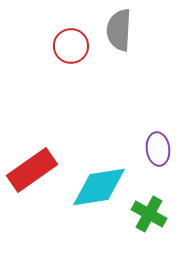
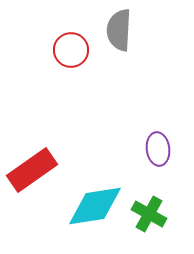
red circle: moved 4 px down
cyan diamond: moved 4 px left, 19 px down
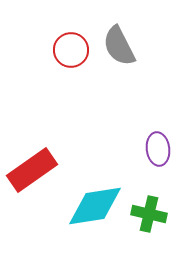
gray semicircle: moved 16 px down; rotated 30 degrees counterclockwise
green cross: rotated 16 degrees counterclockwise
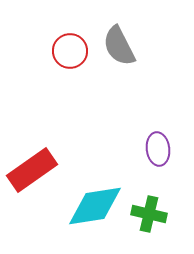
red circle: moved 1 px left, 1 px down
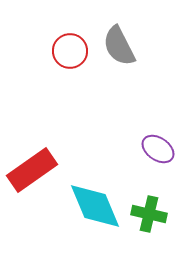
purple ellipse: rotated 48 degrees counterclockwise
cyan diamond: rotated 76 degrees clockwise
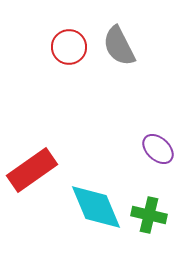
red circle: moved 1 px left, 4 px up
purple ellipse: rotated 8 degrees clockwise
cyan diamond: moved 1 px right, 1 px down
green cross: moved 1 px down
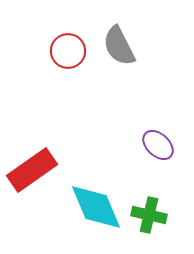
red circle: moved 1 px left, 4 px down
purple ellipse: moved 4 px up
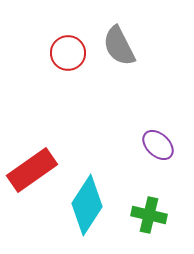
red circle: moved 2 px down
cyan diamond: moved 9 px left, 2 px up; rotated 56 degrees clockwise
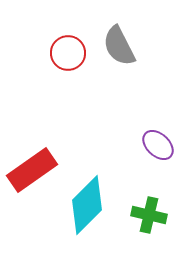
cyan diamond: rotated 12 degrees clockwise
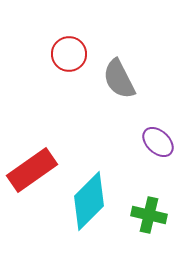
gray semicircle: moved 33 px down
red circle: moved 1 px right, 1 px down
purple ellipse: moved 3 px up
cyan diamond: moved 2 px right, 4 px up
